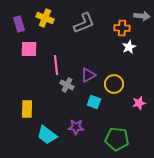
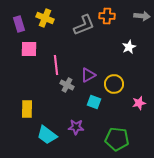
gray L-shape: moved 2 px down
orange cross: moved 15 px left, 12 px up
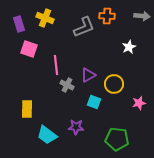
gray L-shape: moved 2 px down
pink square: rotated 18 degrees clockwise
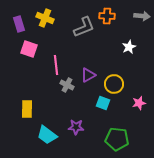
cyan square: moved 9 px right, 1 px down
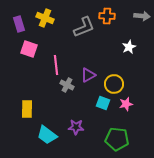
pink star: moved 13 px left, 1 px down
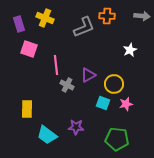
white star: moved 1 px right, 3 px down
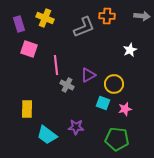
pink star: moved 1 px left, 5 px down
